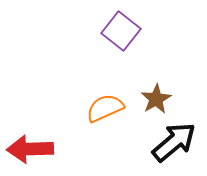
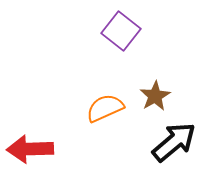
brown star: moved 1 px left, 3 px up
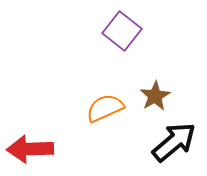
purple square: moved 1 px right
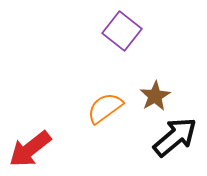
orange semicircle: rotated 12 degrees counterclockwise
black arrow: moved 1 px right, 5 px up
red arrow: rotated 36 degrees counterclockwise
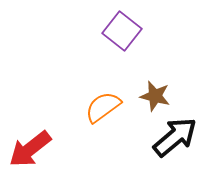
brown star: rotated 28 degrees counterclockwise
orange semicircle: moved 2 px left, 1 px up
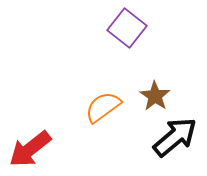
purple square: moved 5 px right, 3 px up
brown star: rotated 20 degrees clockwise
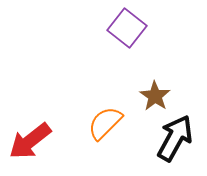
orange semicircle: moved 2 px right, 16 px down; rotated 9 degrees counterclockwise
black arrow: moved 1 px down; rotated 21 degrees counterclockwise
red arrow: moved 8 px up
